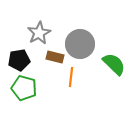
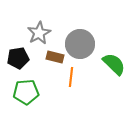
black pentagon: moved 1 px left, 2 px up
green pentagon: moved 2 px right, 4 px down; rotated 20 degrees counterclockwise
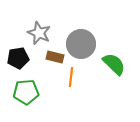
gray star: rotated 20 degrees counterclockwise
gray circle: moved 1 px right
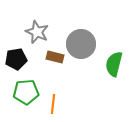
gray star: moved 2 px left, 1 px up
black pentagon: moved 2 px left, 1 px down
green semicircle: rotated 120 degrees counterclockwise
orange line: moved 18 px left, 27 px down
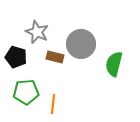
black pentagon: moved 2 px up; rotated 25 degrees clockwise
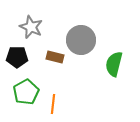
gray star: moved 6 px left, 5 px up
gray circle: moved 4 px up
black pentagon: moved 1 px right; rotated 15 degrees counterclockwise
green pentagon: rotated 25 degrees counterclockwise
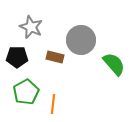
green semicircle: rotated 125 degrees clockwise
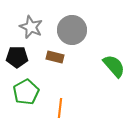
gray circle: moved 9 px left, 10 px up
green semicircle: moved 2 px down
orange line: moved 7 px right, 4 px down
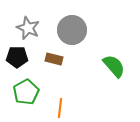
gray star: moved 3 px left, 1 px down
brown rectangle: moved 1 px left, 2 px down
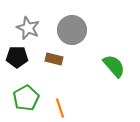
green pentagon: moved 6 px down
orange line: rotated 24 degrees counterclockwise
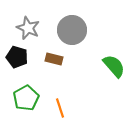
black pentagon: rotated 15 degrees clockwise
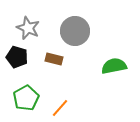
gray circle: moved 3 px right, 1 px down
green semicircle: rotated 60 degrees counterclockwise
orange line: rotated 60 degrees clockwise
